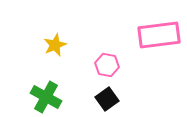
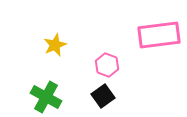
pink hexagon: rotated 10 degrees clockwise
black square: moved 4 px left, 3 px up
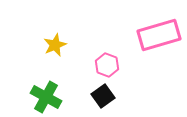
pink rectangle: rotated 9 degrees counterclockwise
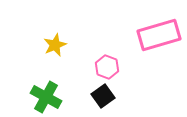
pink hexagon: moved 2 px down
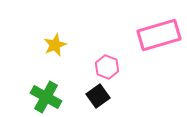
black square: moved 5 px left
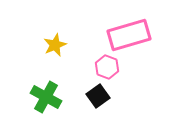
pink rectangle: moved 30 px left
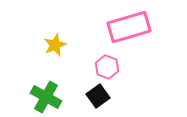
pink rectangle: moved 8 px up
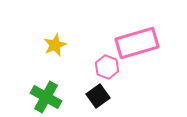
pink rectangle: moved 8 px right, 16 px down
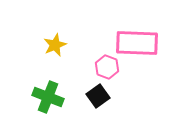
pink rectangle: rotated 18 degrees clockwise
green cross: moved 2 px right; rotated 8 degrees counterclockwise
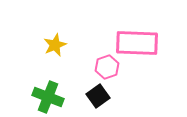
pink hexagon: rotated 20 degrees clockwise
